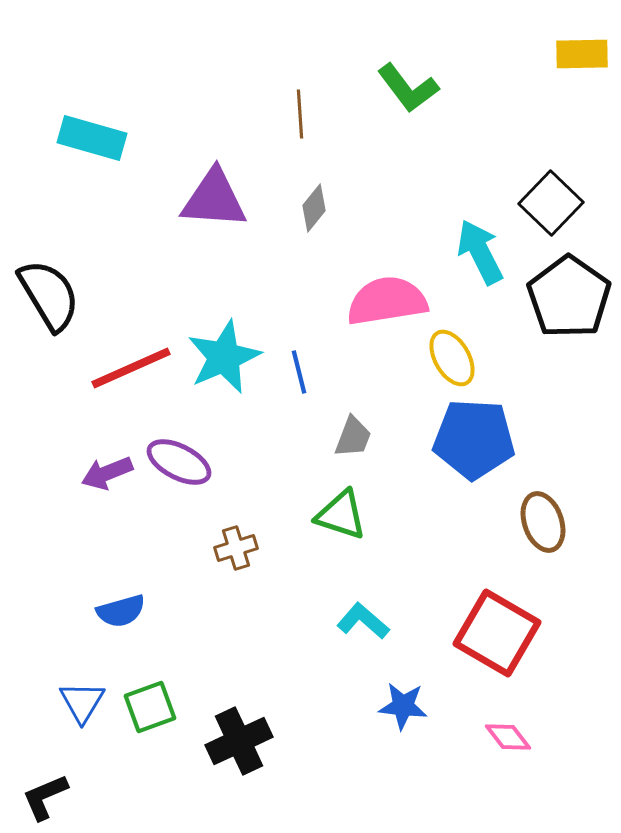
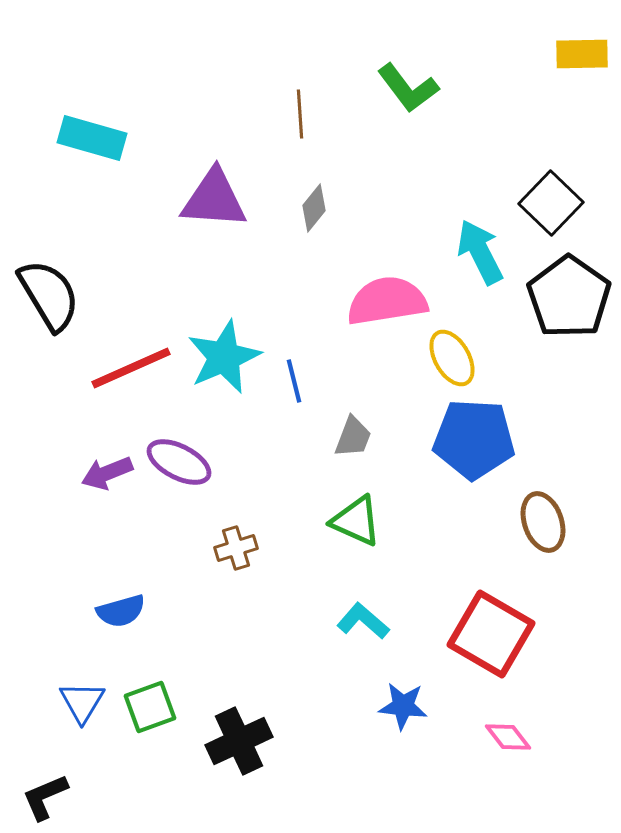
blue line: moved 5 px left, 9 px down
green triangle: moved 15 px right, 6 px down; rotated 6 degrees clockwise
red square: moved 6 px left, 1 px down
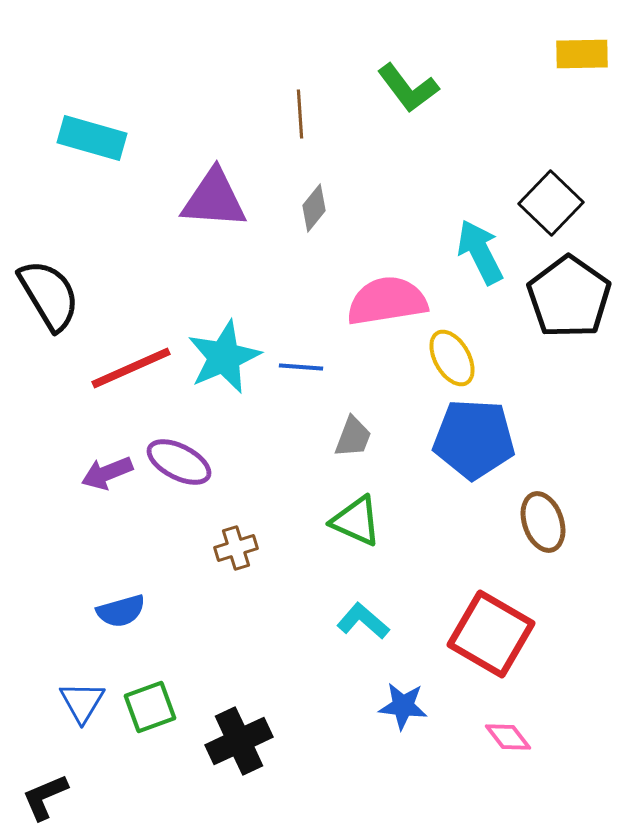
blue line: moved 7 px right, 14 px up; rotated 72 degrees counterclockwise
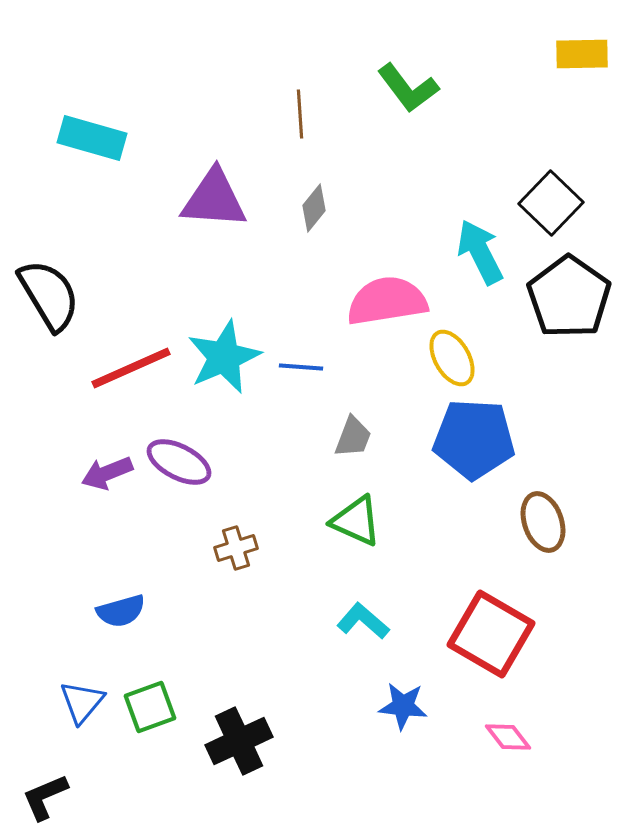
blue triangle: rotated 9 degrees clockwise
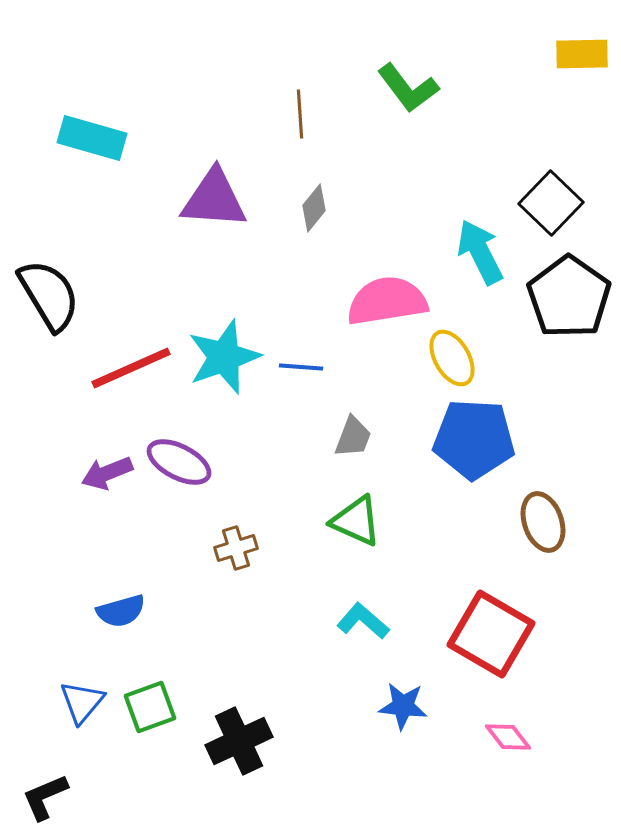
cyan star: rotated 4 degrees clockwise
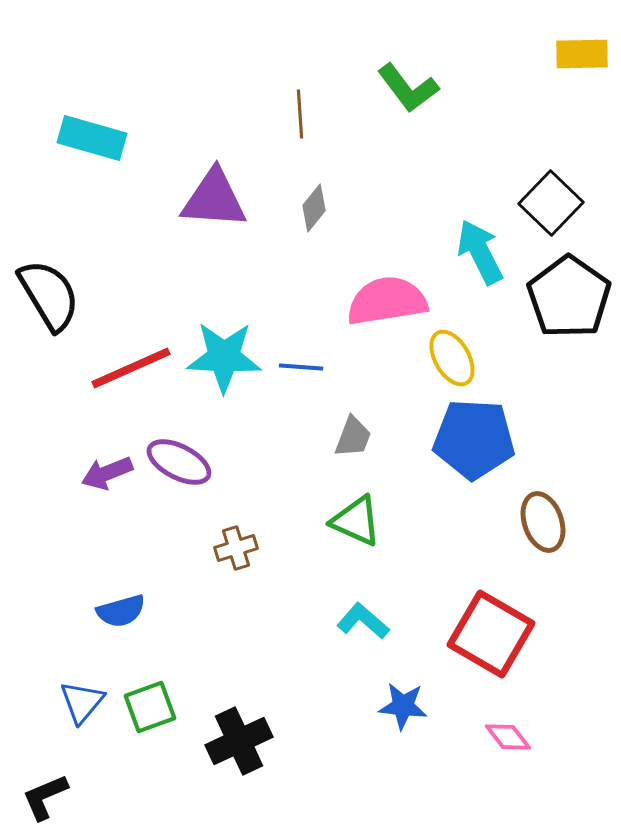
cyan star: rotated 22 degrees clockwise
